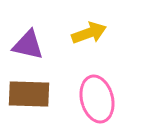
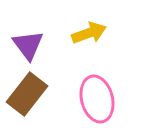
purple triangle: rotated 40 degrees clockwise
brown rectangle: moved 2 px left; rotated 54 degrees counterclockwise
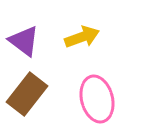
yellow arrow: moved 7 px left, 4 px down
purple triangle: moved 4 px left, 4 px up; rotated 16 degrees counterclockwise
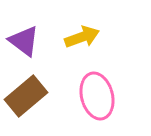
brown rectangle: moved 1 px left, 2 px down; rotated 12 degrees clockwise
pink ellipse: moved 3 px up
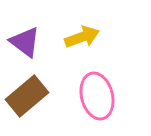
purple triangle: moved 1 px right, 1 px down
brown rectangle: moved 1 px right
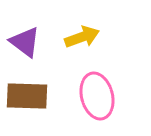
brown rectangle: rotated 42 degrees clockwise
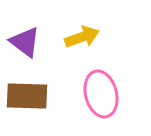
pink ellipse: moved 4 px right, 2 px up
